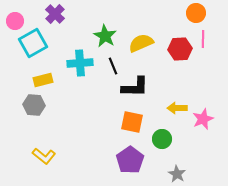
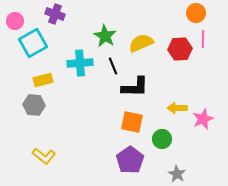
purple cross: rotated 24 degrees counterclockwise
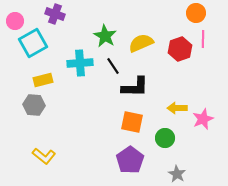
red hexagon: rotated 15 degrees counterclockwise
black line: rotated 12 degrees counterclockwise
green circle: moved 3 px right, 1 px up
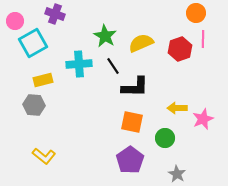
cyan cross: moved 1 px left, 1 px down
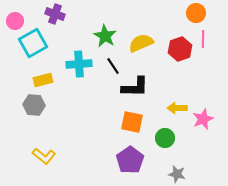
gray star: rotated 18 degrees counterclockwise
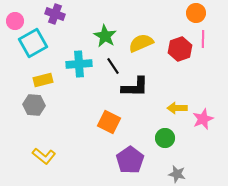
orange square: moved 23 px left; rotated 15 degrees clockwise
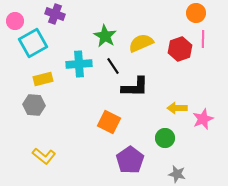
yellow rectangle: moved 1 px up
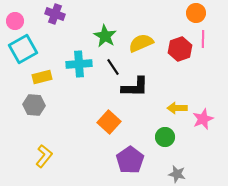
cyan square: moved 10 px left, 6 px down
black line: moved 1 px down
yellow rectangle: moved 1 px left, 2 px up
orange square: rotated 15 degrees clockwise
green circle: moved 1 px up
yellow L-shape: rotated 90 degrees counterclockwise
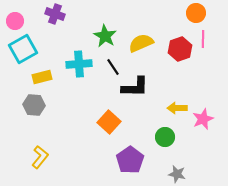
yellow L-shape: moved 4 px left, 1 px down
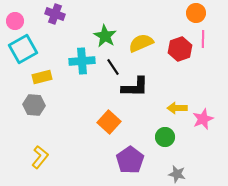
cyan cross: moved 3 px right, 3 px up
